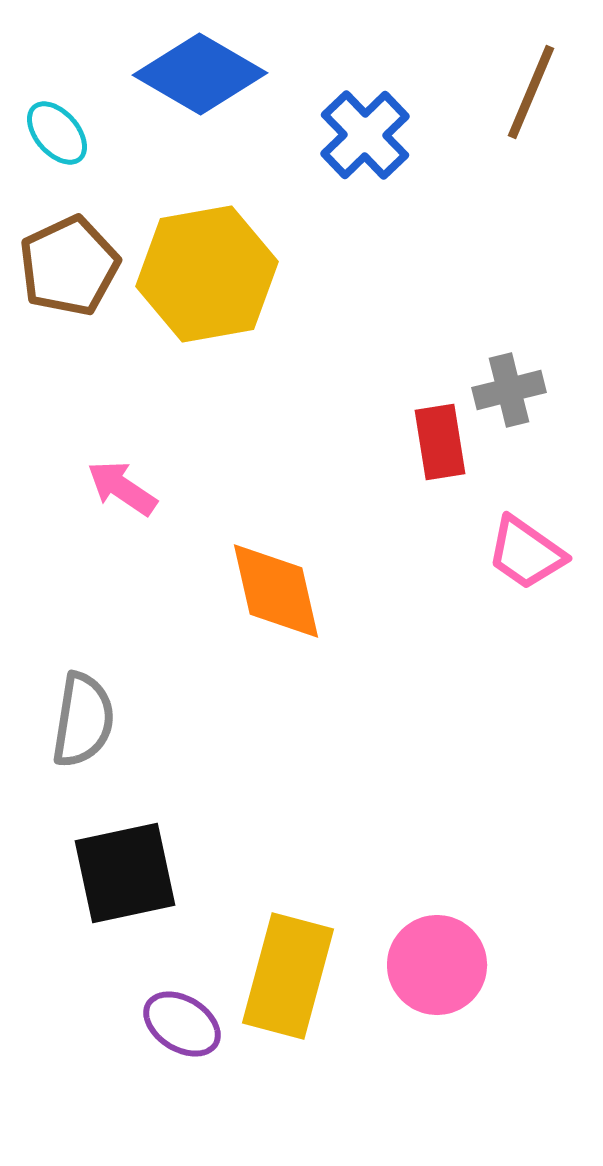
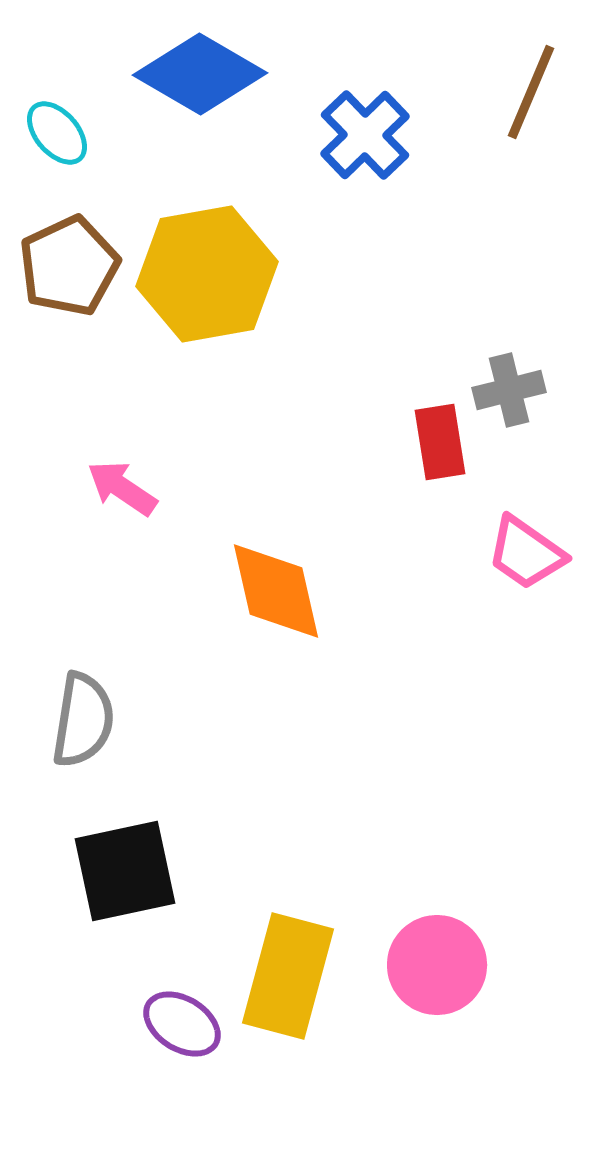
black square: moved 2 px up
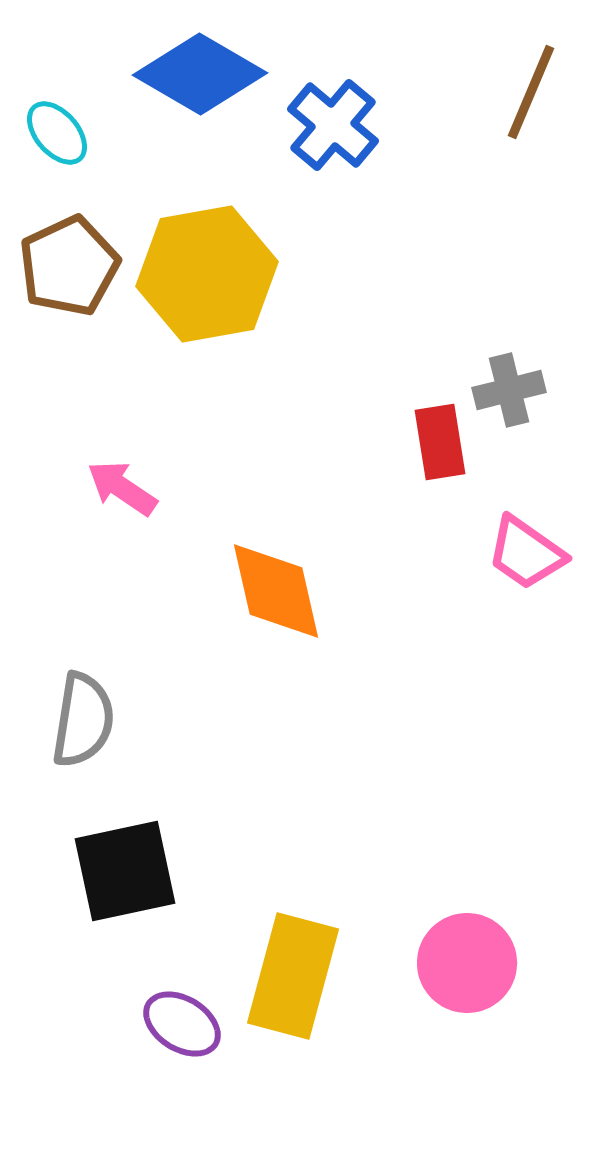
blue cross: moved 32 px left, 10 px up; rotated 6 degrees counterclockwise
pink circle: moved 30 px right, 2 px up
yellow rectangle: moved 5 px right
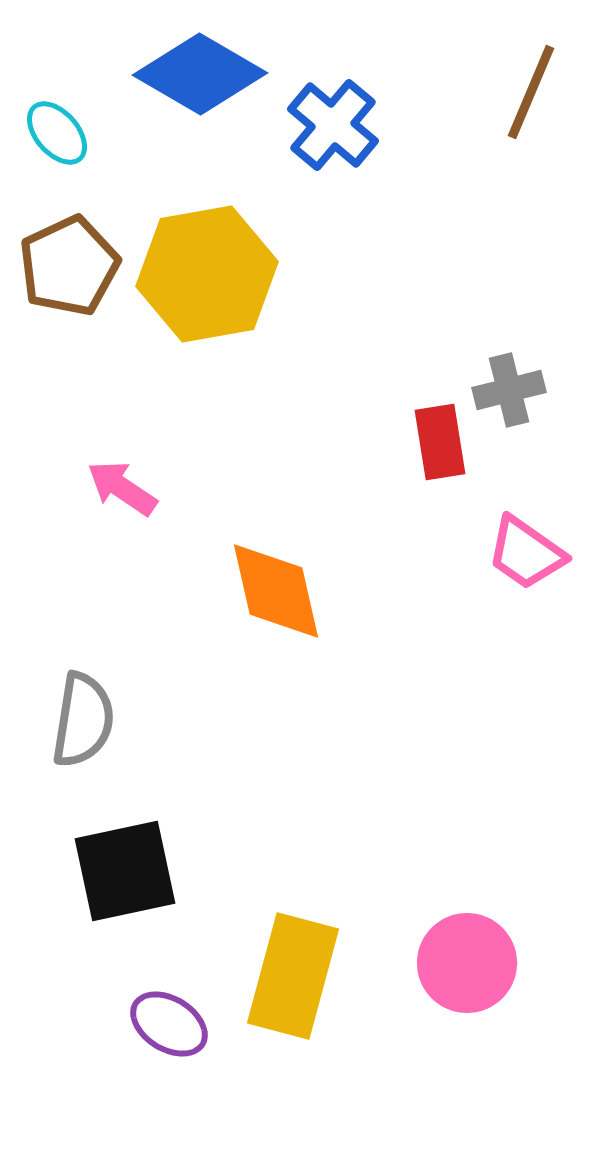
purple ellipse: moved 13 px left
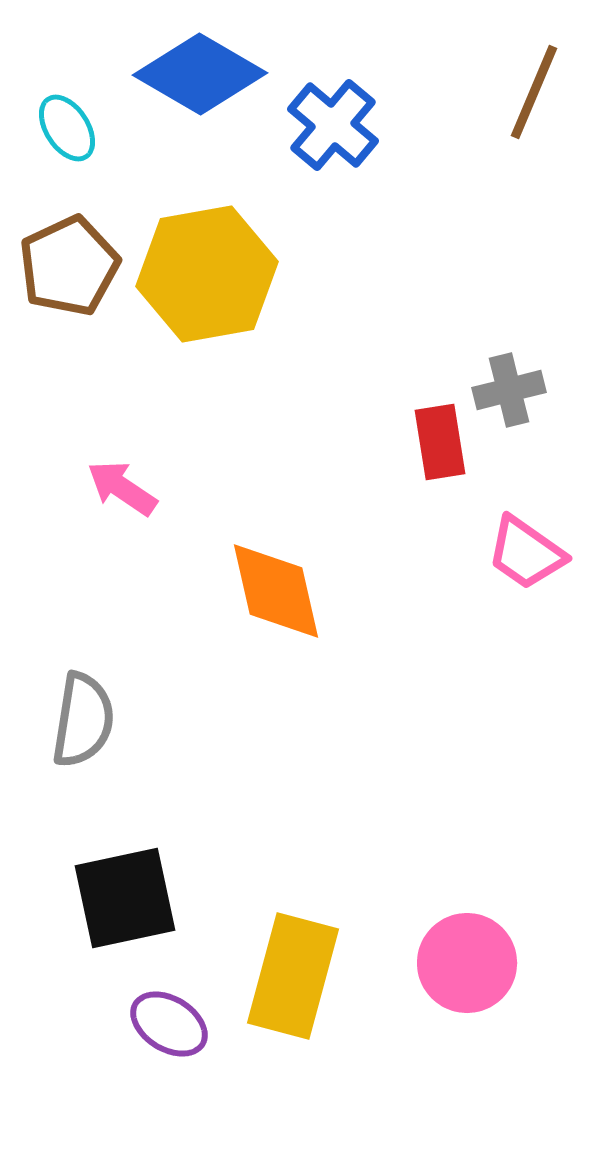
brown line: moved 3 px right
cyan ellipse: moved 10 px right, 5 px up; rotated 8 degrees clockwise
black square: moved 27 px down
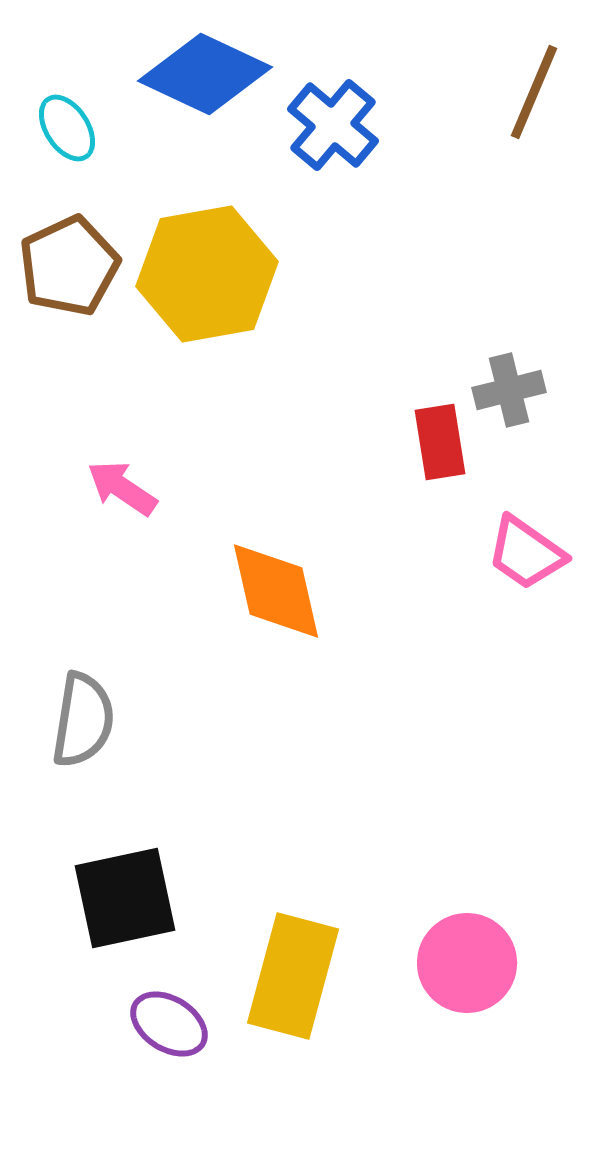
blue diamond: moved 5 px right; rotated 5 degrees counterclockwise
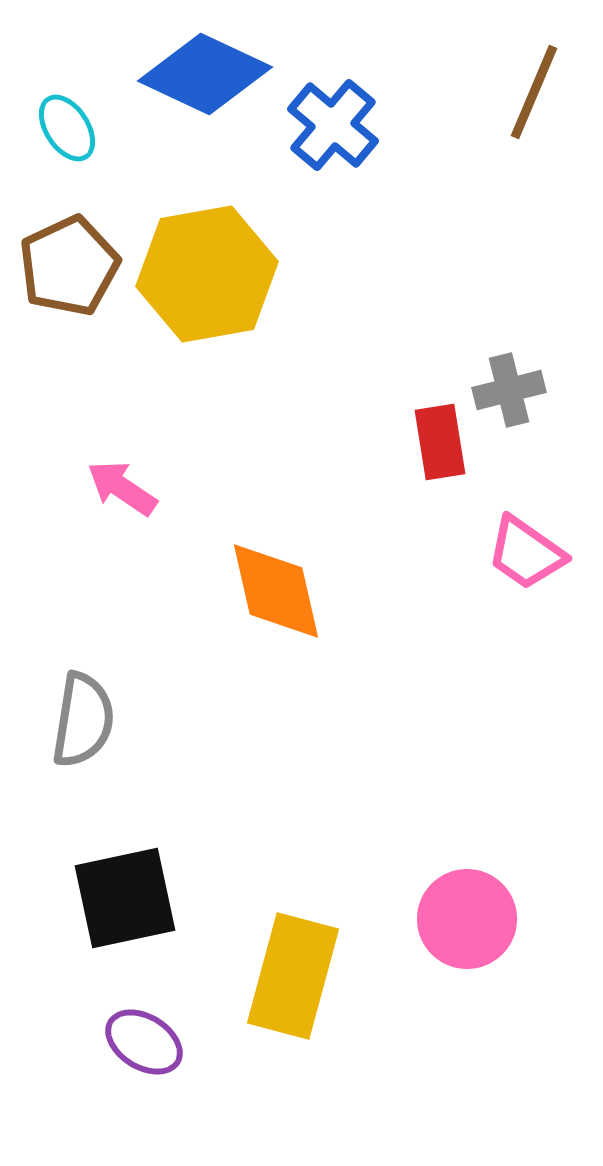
pink circle: moved 44 px up
purple ellipse: moved 25 px left, 18 px down
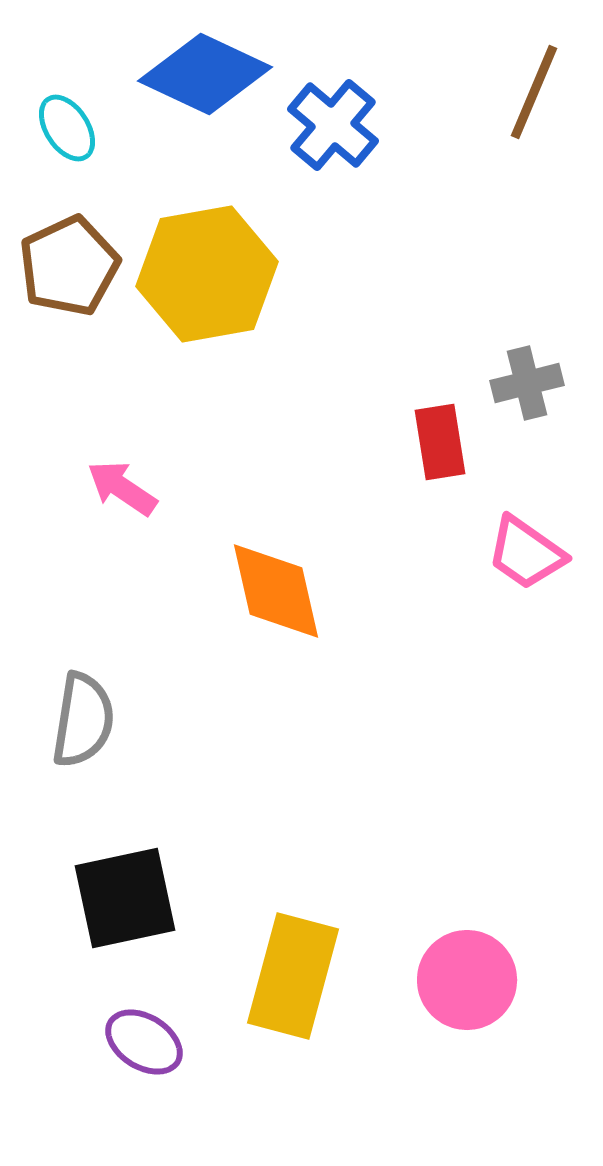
gray cross: moved 18 px right, 7 px up
pink circle: moved 61 px down
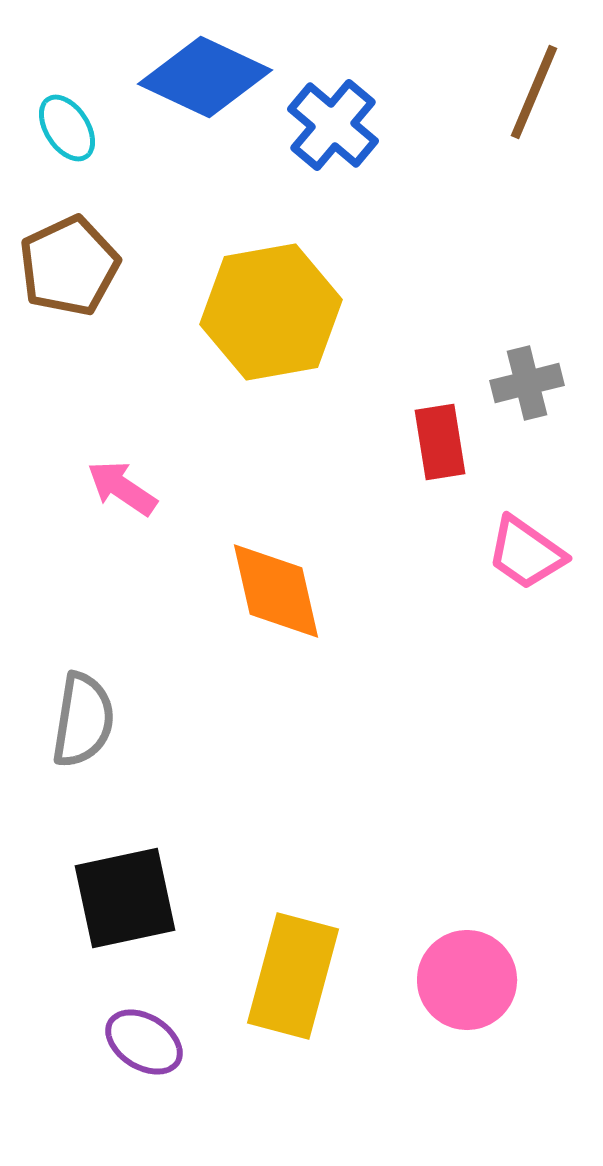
blue diamond: moved 3 px down
yellow hexagon: moved 64 px right, 38 px down
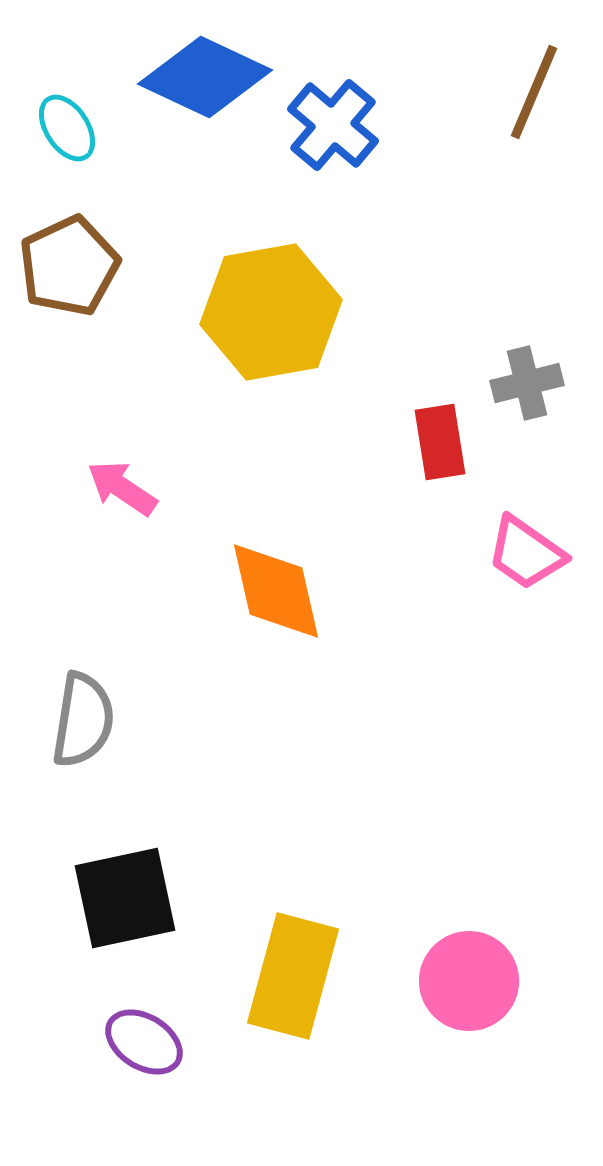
pink circle: moved 2 px right, 1 px down
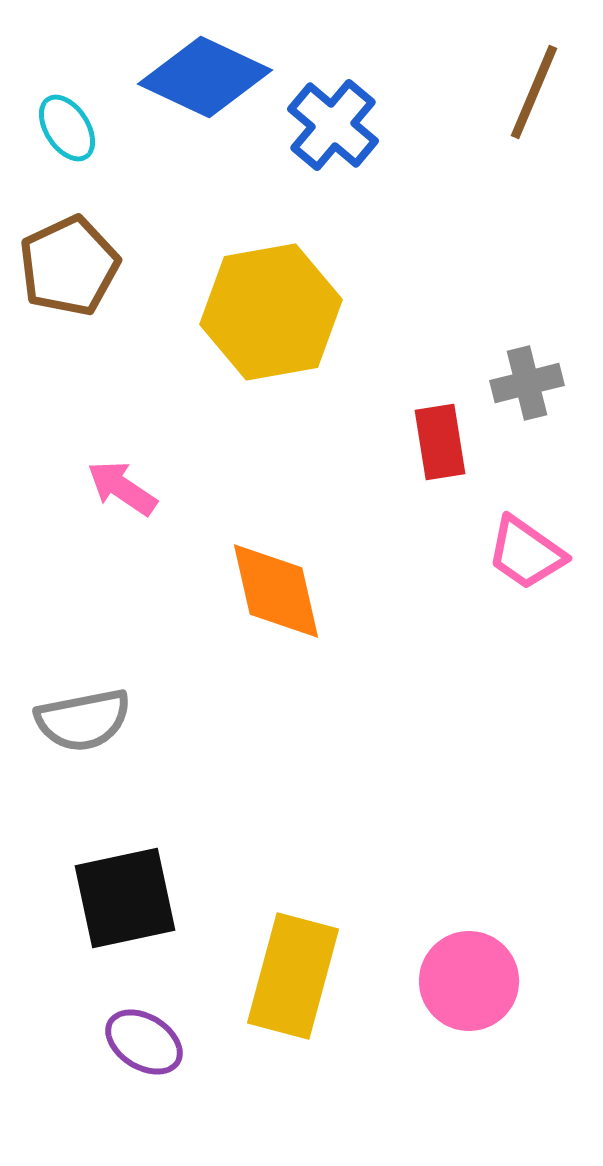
gray semicircle: rotated 70 degrees clockwise
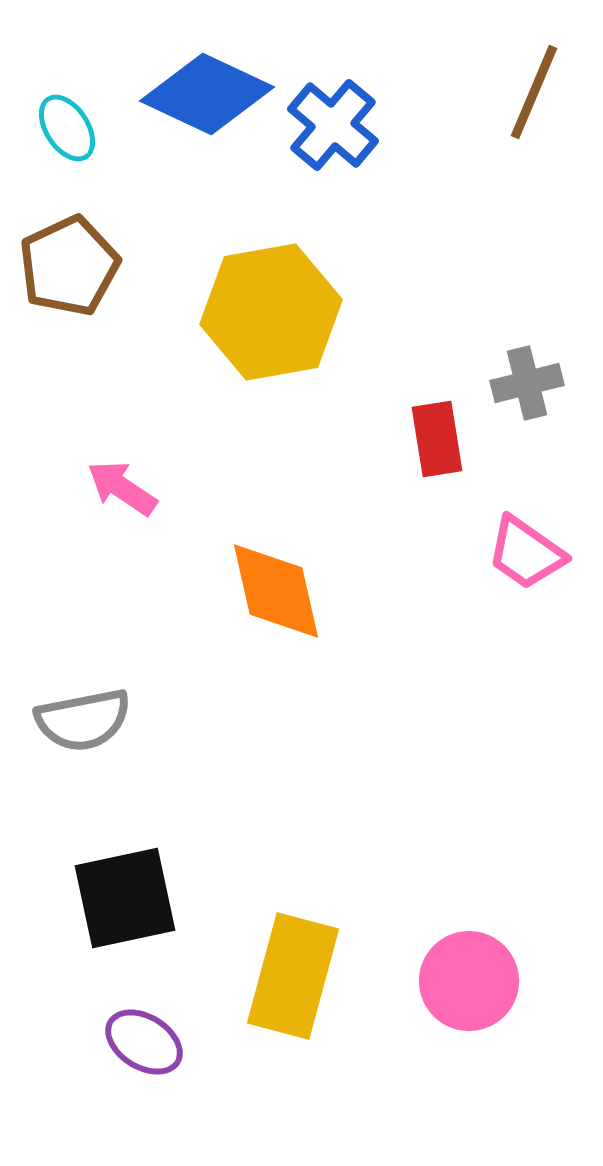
blue diamond: moved 2 px right, 17 px down
red rectangle: moved 3 px left, 3 px up
